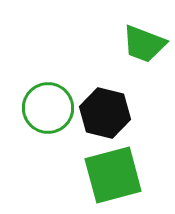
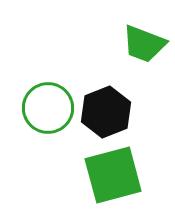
black hexagon: moved 1 px right, 1 px up; rotated 24 degrees clockwise
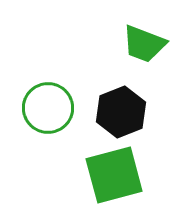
black hexagon: moved 15 px right
green square: moved 1 px right
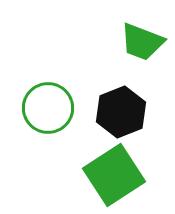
green trapezoid: moved 2 px left, 2 px up
green square: rotated 18 degrees counterclockwise
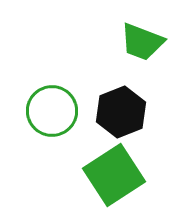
green circle: moved 4 px right, 3 px down
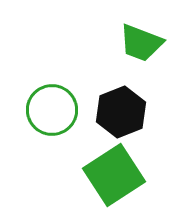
green trapezoid: moved 1 px left, 1 px down
green circle: moved 1 px up
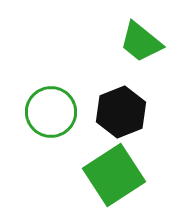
green trapezoid: moved 1 px up; rotated 18 degrees clockwise
green circle: moved 1 px left, 2 px down
